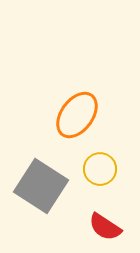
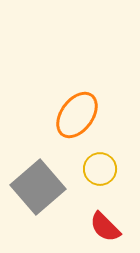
gray square: moved 3 px left, 1 px down; rotated 16 degrees clockwise
red semicircle: rotated 12 degrees clockwise
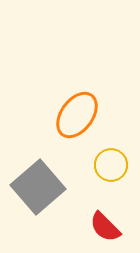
yellow circle: moved 11 px right, 4 px up
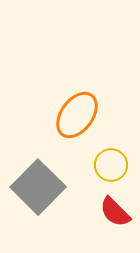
gray square: rotated 4 degrees counterclockwise
red semicircle: moved 10 px right, 15 px up
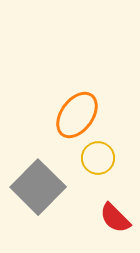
yellow circle: moved 13 px left, 7 px up
red semicircle: moved 6 px down
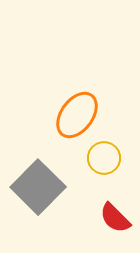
yellow circle: moved 6 px right
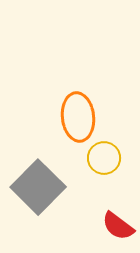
orange ellipse: moved 1 px right, 2 px down; rotated 42 degrees counterclockwise
red semicircle: moved 3 px right, 8 px down; rotated 8 degrees counterclockwise
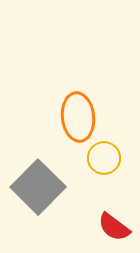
red semicircle: moved 4 px left, 1 px down
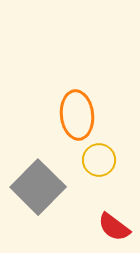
orange ellipse: moved 1 px left, 2 px up
yellow circle: moved 5 px left, 2 px down
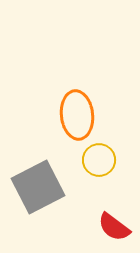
gray square: rotated 18 degrees clockwise
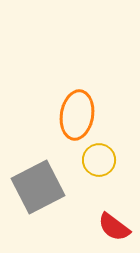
orange ellipse: rotated 15 degrees clockwise
